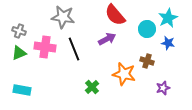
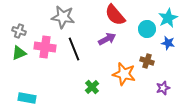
cyan rectangle: moved 5 px right, 8 px down
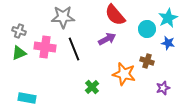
gray star: rotated 10 degrees counterclockwise
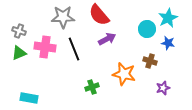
red semicircle: moved 16 px left
brown cross: moved 3 px right
green cross: rotated 24 degrees clockwise
cyan rectangle: moved 2 px right
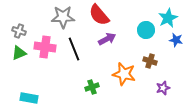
cyan circle: moved 1 px left, 1 px down
blue star: moved 8 px right, 3 px up
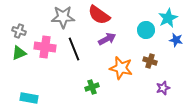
red semicircle: rotated 15 degrees counterclockwise
orange star: moved 3 px left, 6 px up
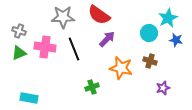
cyan circle: moved 3 px right, 3 px down
purple arrow: rotated 18 degrees counterclockwise
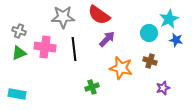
cyan star: moved 1 px right, 1 px down
black line: rotated 15 degrees clockwise
cyan rectangle: moved 12 px left, 4 px up
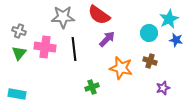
green triangle: rotated 28 degrees counterclockwise
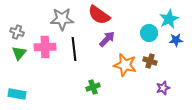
gray star: moved 1 px left, 2 px down
gray cross: moved 2 px left, 1 px down
blue star: rotated 16 degrees counterclockwise
pink cross: rotated 10 degrees counterclockwise
orange star: moved 4 px right, 3 px up
green cross: moved 1 px right
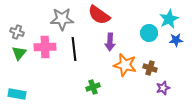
purple arrow: moved 3 px right, 3 px down; rotated 138 degrees clockwise
brown cross: moved 7 px down
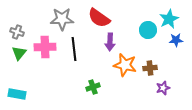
red semicircle: moved 3 px down
cyan circle: moved 1 px left, 3 px up
brown cross: rotated 24 degrees counterclockwise
